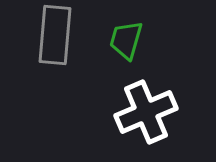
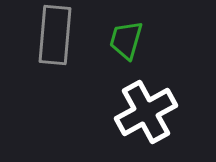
white cross: rotated 6 degrees counterclockwise
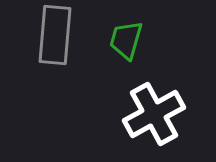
white cross: moved 8 px right, 2 px down
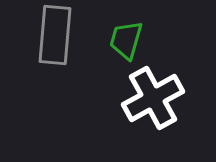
white cross: moved 1 px left, 16 px up
